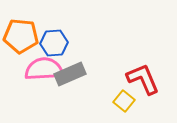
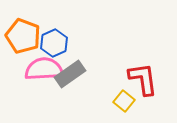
orange pentagon: moved 2 px right; rotated 16 degrees clockwise
blue hexagon: rotated 20 degrees counterclockwise
gray rectangle: rotated 12 degrees counterclockwise
red L-shape: rotated 15 degrees clockwise
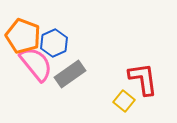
pink semicircle: moved 8 px left, 5 px up; rotated 54 degrees clockwise
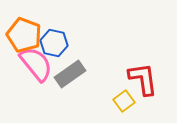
orange pentagon: moved 1 px right, 1 px up
blue hexagon: rotated 24 degrees counterclockwise
yellow square: rotated 15 degrees clockwise
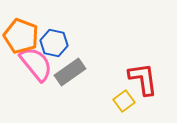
orange pentagon: moved 3 px left, 1 px down
gray rectangle: moved 2 px up
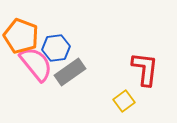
blue hexagon: moved 2 px right, 5 px down; rotated 20 degrees counterclockwise
red L-shape: moved 2 px right, 10 px up; rotated 15 degrees clockwise
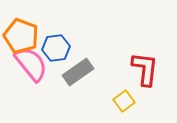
pink semicircle: moved 5 px left
gray rectangle: moved 8 px right
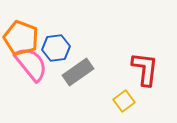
orange pentagon: moved 2 px down
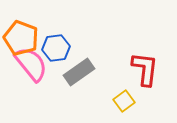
gray rectangle: moved 1 px right
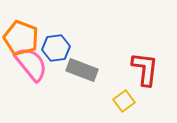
gray rectangle: moved 3 px right, 2 px up; rotated 56 degrees clockwise
